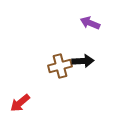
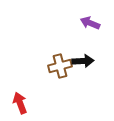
red arrow: rotated 110 degrees clockwise
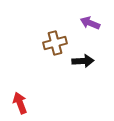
brown cross: moved 5 px left, 23 px up
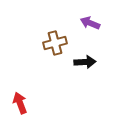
black arrow: moved 2 px right, 1 px down
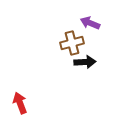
brown cross: moved 17 px right
